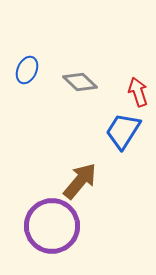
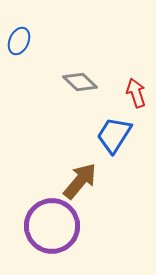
blue ellipse: moved 8 px left, 29 px up
red arrow: moved 2 px left, 1 px down
blue trapezoid: moved 9 px left, 4 px down
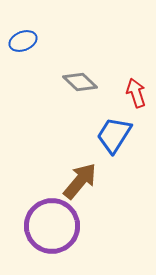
blue ellipse: moved 4 px right; rotated 44 degrees clockwise
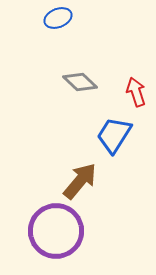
blue ellipse: moved 35 px right, 23 px up
red arrow: moved 1 px up
purple circle: moved 4 px right, 5 px down
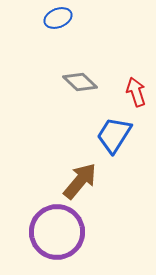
purple circle: moved 1 px right, 1 px down
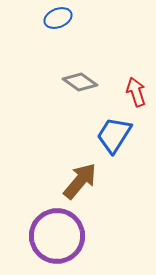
gray diamond: rotated 8 degrees counterclockwise
purple circle: moved 4 px down
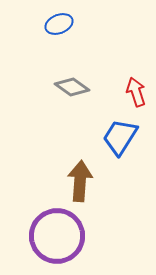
blue ellipse: moved 1 px right, 6 px down
gray diamond: moved 8 px left, 5 px down
blue trapezoid: moved 6 px right, 2 px down
brown arrow: rotated 36 degrees counterclockwise
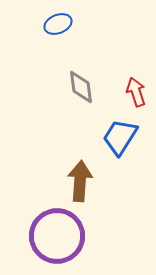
blue ellipse: moved 1 px left
gray diamond: moved 9 px right; rotated 48 degrees clockwise
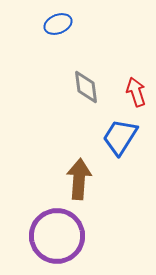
gray diamond: moved 5 px right
brown arrow: moved 1 px left, 2 px up
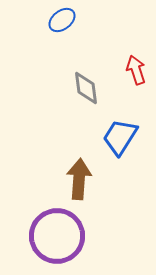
blue ellipse: moved 4 px right, 4 px up; rotated 16 degrees counterclockwise
gray diamond: moved 1 px down
red arrow: moved 22 px up
